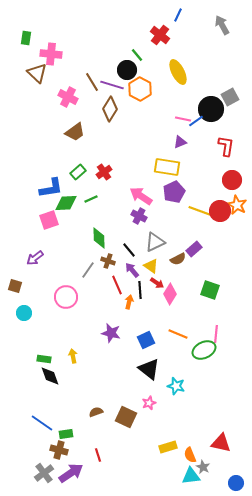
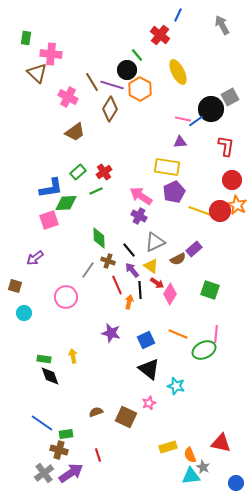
purple triangle at (180, 142): rotated 16 degrees clockwise
green line at (91, 199): moved 5 px right, 8 px up
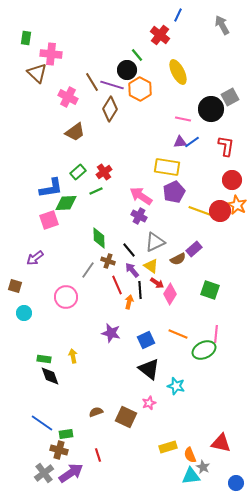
blue line at (196, 121): moved 4 px left, 21 px down
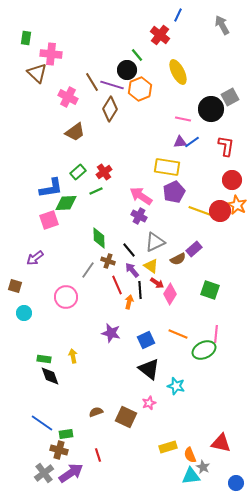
orange hexagon at (140, 89): rotated 10 degrees clockwise
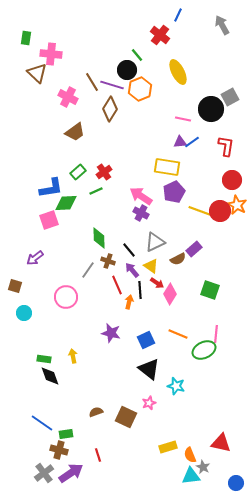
purple cross at (139, 216): moved 2 px right, 3 px up
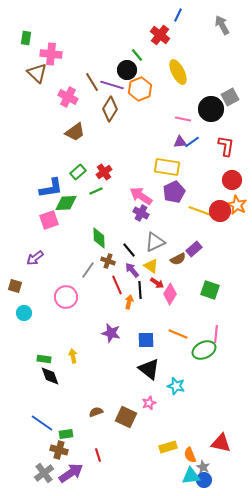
blue square at (146, 340): rotated 24 degrees clockwise
blue circle at (236, 483): moved 32 px left, 3 px up
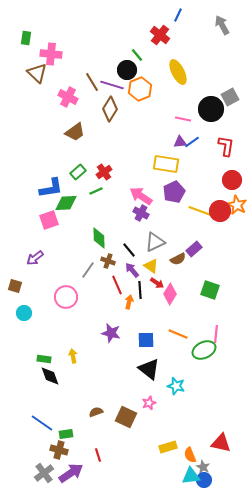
yellow rectangle at (167, 167): moved 1 px left, 3 px up
